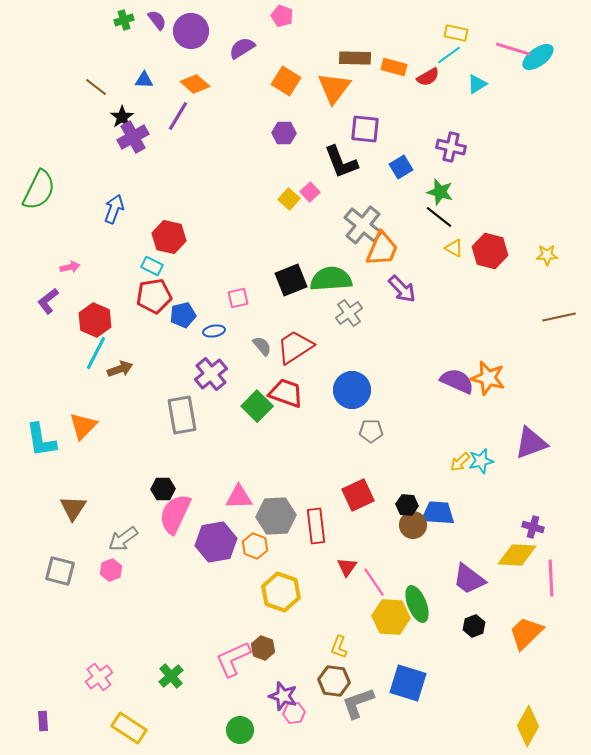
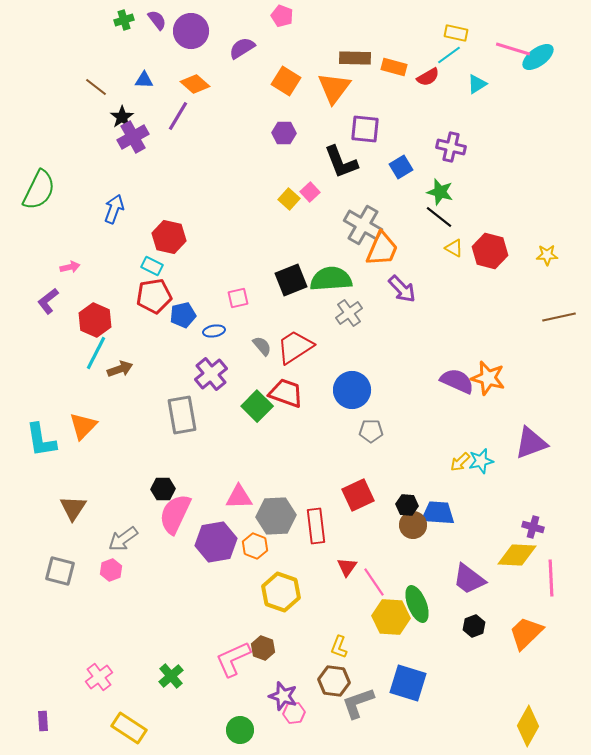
gray cross at (363, 225): rotated 9 degrees counterclockwise
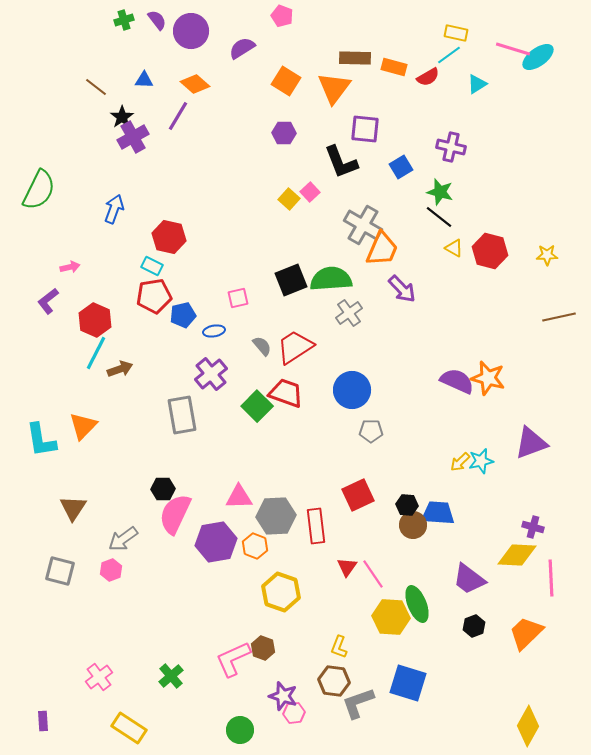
pink line at (374, 582): moved 1 px left, 8 px up
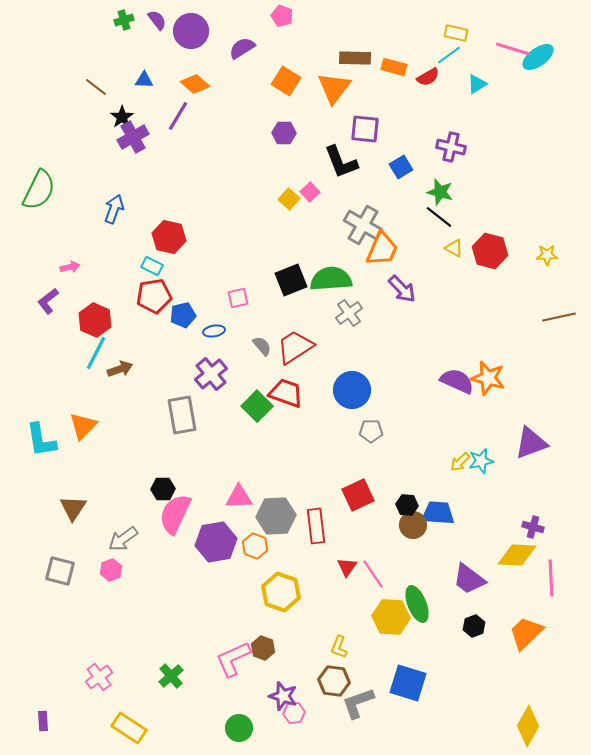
green circle at (240, 730): moved 1 px left, 2 px up
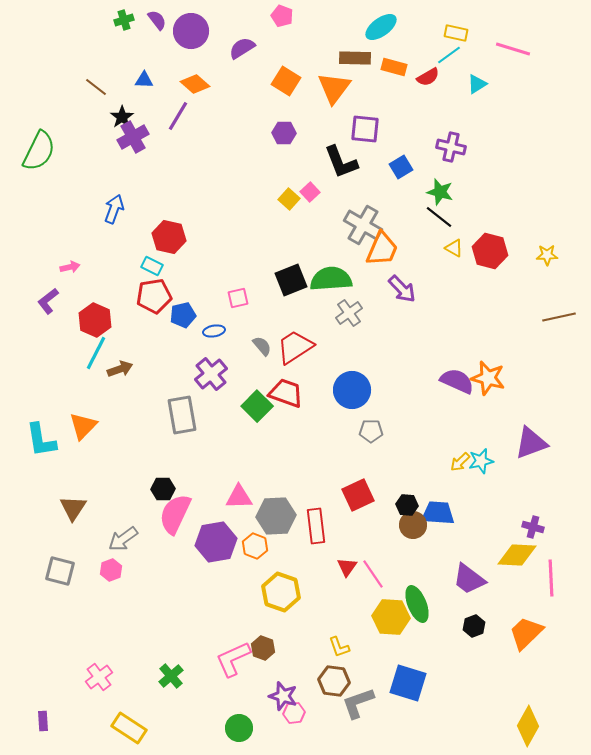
cyan ellipse at (538, 57): moved 157 px left, 30 px up
green semicircle at (39, 190): moved 39 px up
yellow L-shape at (339, 647): rotated 40 degrees counterclockwise
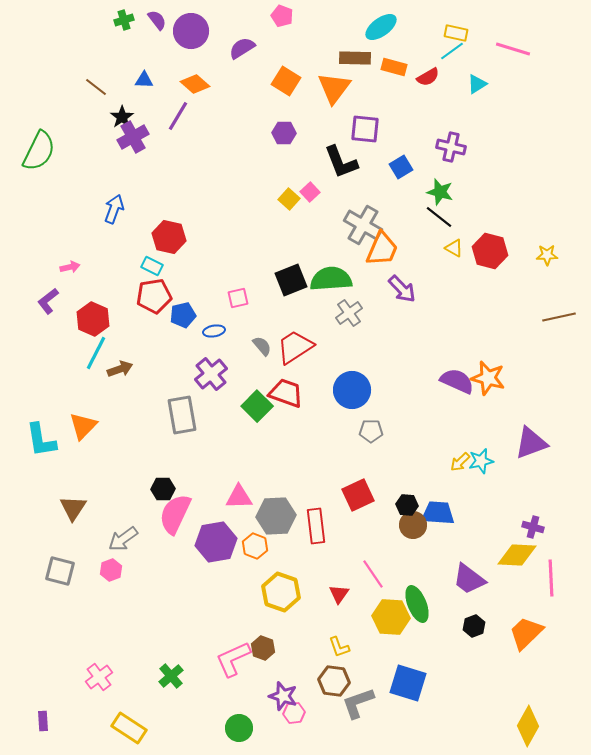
cyan line at (449, 55): moved 3 px right, 4 px up
red hexagon at (95, 320): moved 2 px left, 1 px up
red triangle at (347, 567): moved 8 px left, 27 px down
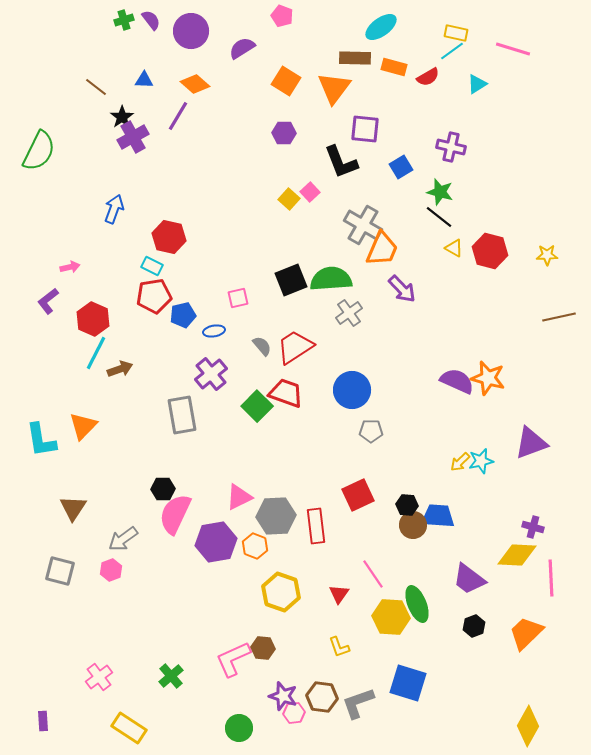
purple semicircle at (157, 20): moved 6 px left
pink triangle at (239, 497): rotated 24 degrees counterclockwise
blue trapezoid at (438, 513): moved 3 px down
brown hexagon at (263, 648): rotated 15 degrees counterclockwise
brown hexagon at (334, 681): moved 12 px left, 16 px down
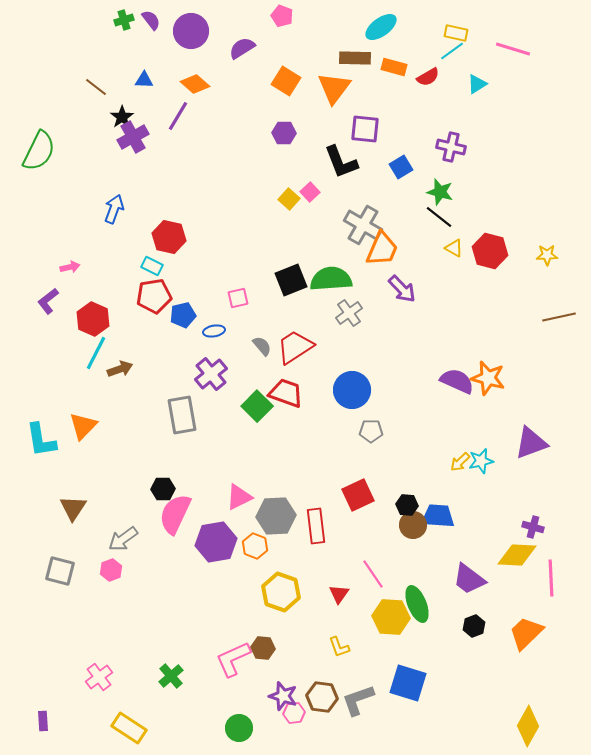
gray L-shape at (358, 703): moved 3 px up
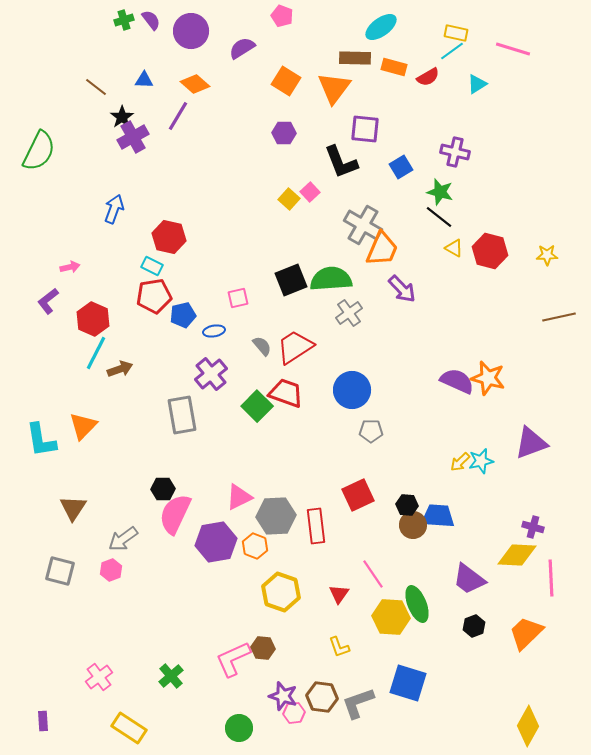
purple cross at (451, 147): moved 4 px right, 5 px down
gray L-shape at (358, 700): moved 3 px down
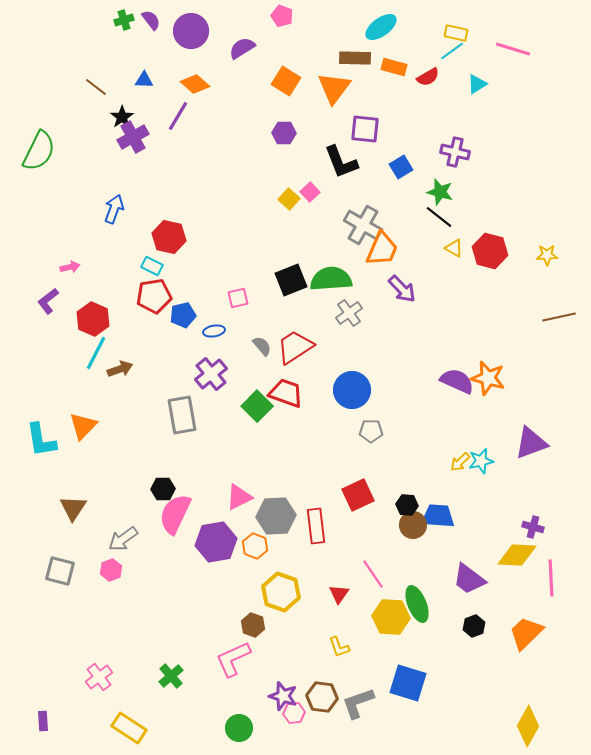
brown hexagon at (263, 648): moved 10 px left, 23 px up; rotated 15 degrees clockwise
